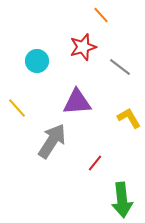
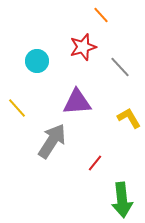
gray line: rotated 10 degrees clockwise
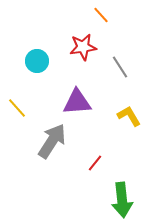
red star: rotated 8 degrees clockwise
gray line: rotated 10 degrees clockwise
yellow L-shape: moved 2 px up
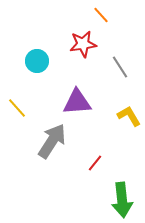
red star: moved 3 px up
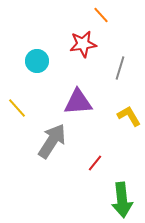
gray line: moved 1 px down; rotated 50 degrees clockwise
purple triangle: moved 1 px right
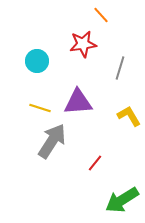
yellow line: moved 23 px right; rotated 30 degrees counterclockwise
green arrow: rotated 64 degrees clockwise
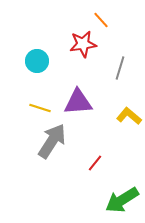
orange line: moved 5 px down
yellow L-shape: rotated 20 degrees counterclockwise
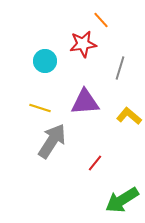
cyan circle: moved 8 px right
purple triangle: moved 7 px right
